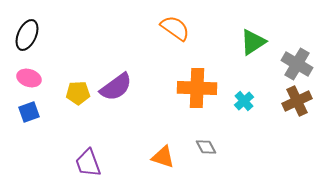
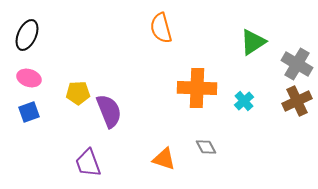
orange semicircle: moved 14 px left; rotated 140 degrees counterclockwise
purple semicircle: moved 7 px left, 24 px down; rotated 76 degrees counterclockwise
orange triangle: moved 1 px right, 2 px down
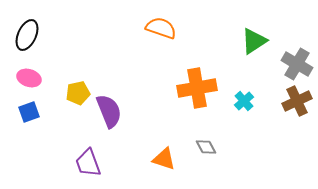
orange semicircle: rotated 124 degrees clockwise
green triangle: moved 1 px right, 1 px up
orange cross: rotated 12 degrees counterclockwise
yellow pentagon: rotated 10 degrees counterclockwise
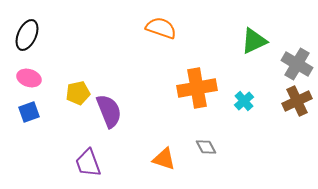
green triangle: rotated 8 degrees clockwise
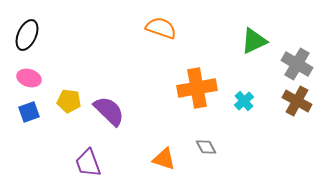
yellow pentagon: moved 9 px left, 8 px down; rotated 20 degrees clockwise
brown cross: rotated 36 degrees counterclockwise
purple semicircle: rotated 24 degrees counterclockwise
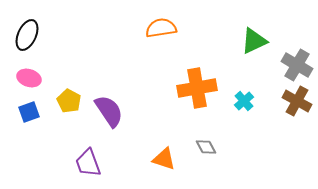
orange semicircle: rotated 28 degrees counterclockwise
gray cross: moved 1 px down
yellow pentagon: rotated 20 degrees clockwise
purple semicircle: rotated 12 degrees clockwise
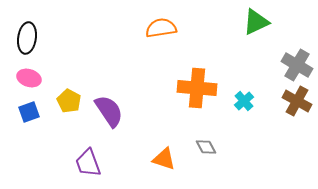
black ellipse: moved 3 px down; rotated 16 degrees counterclockwise
green triangle: moved 2 px right, 19 px up
orange cross: rotated 15 degrees clockwise
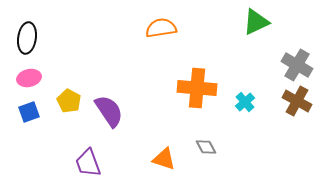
pink ellipse: rotated 30 degrees counterclockwise
cyan cross: moved 1 px right, 1 px down
